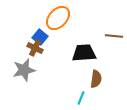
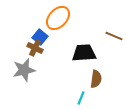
brown line: rotated 18 degrees clockwise
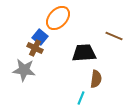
gray star: rotated 20 degrees clockwise
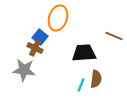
orange ellipse: rotated 25 degrees counterclockwise
cyan line: moved 13 px up
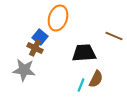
brown semicircle: rotated 18 degrees clockwise
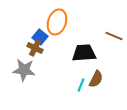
orange ellipse: moved 1 px left, 4 px down
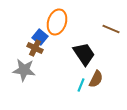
brown line: moved 3 px left, 7 px up
black trapezoid: moved 1 px down; rotated 60 degrees clockwise
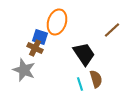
brown line: moved 1 px right, 1 px down; rotated 66 degrees counterclockwise
blue square: rotated 21 degrees counterclockwise
gray star: rotated 15 degrees clockwise
brown semicircle: rotated 42 degrees counterclockwise
cyan line: moved 1 px left, 1 px up; rotated 40 degrees counterclockwise
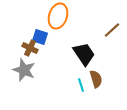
orange ellipse: moved 1 px right, 6 px up
brown cross: moved 5 px left
cyan line: moved 1 px right, 1 px down
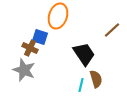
cyan line: rotated 32 degrees clockwise
